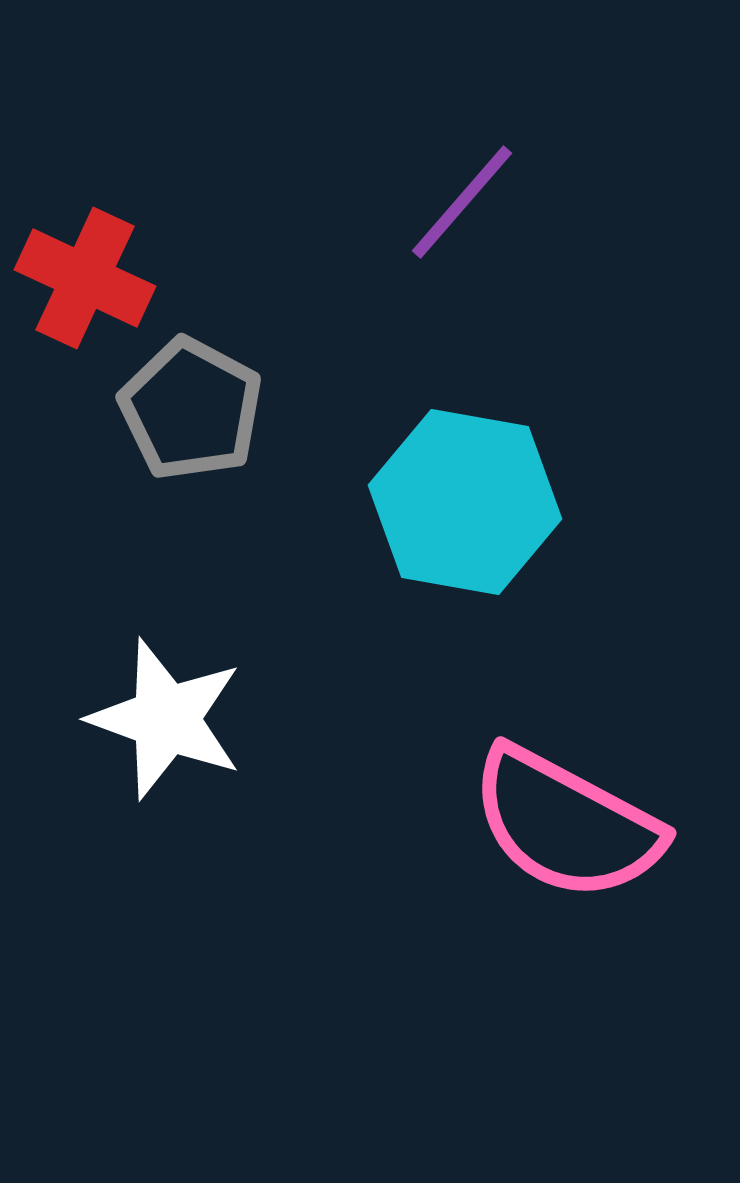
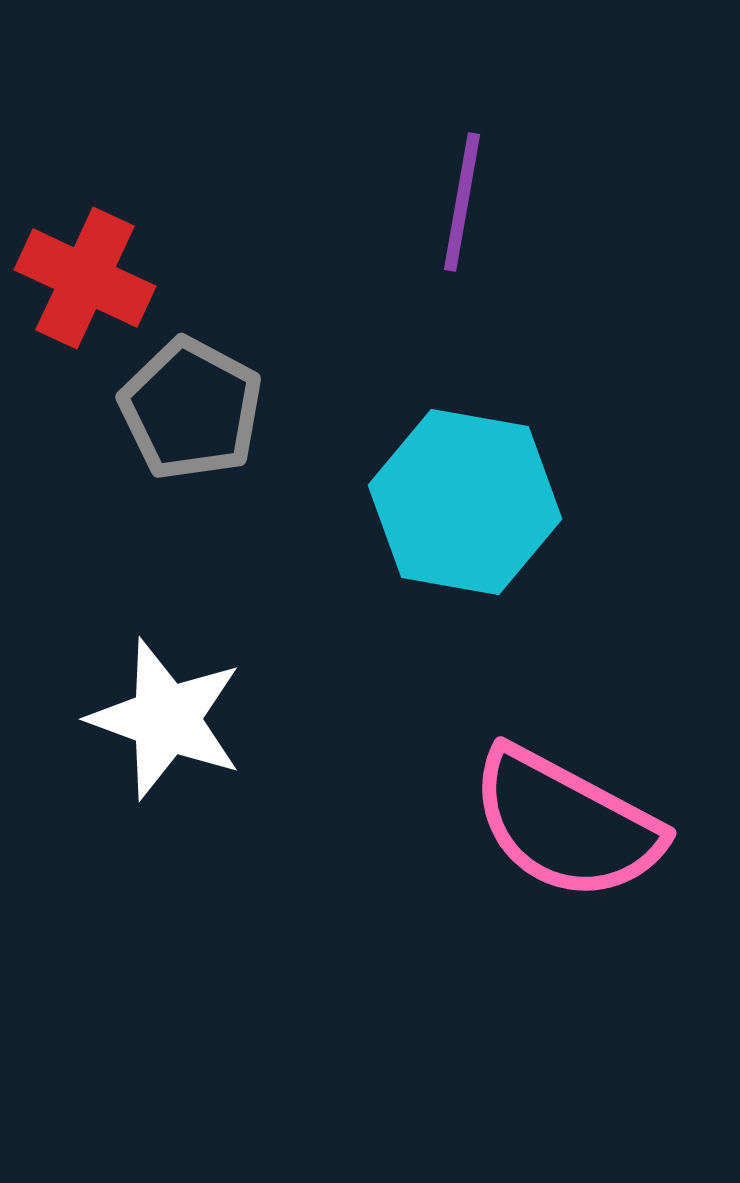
purple line: rotated 31 degrees counterclockwise
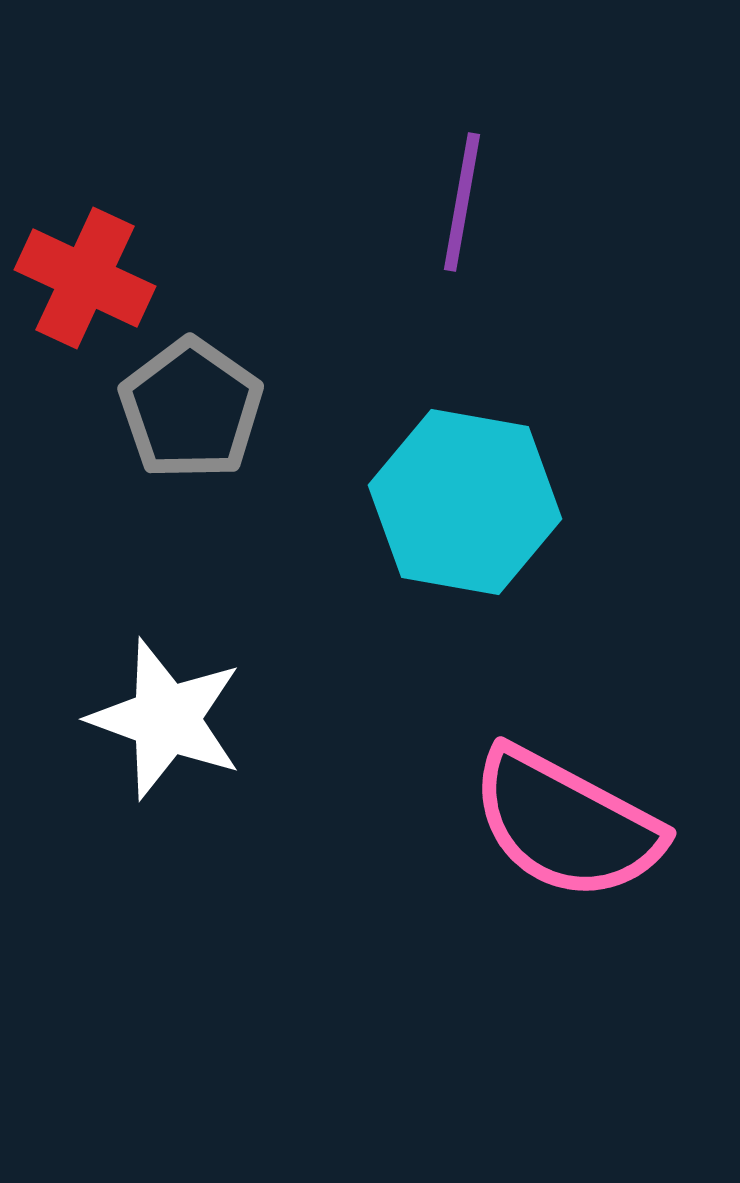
gray pentagon: rotated 7 degrees clockwise
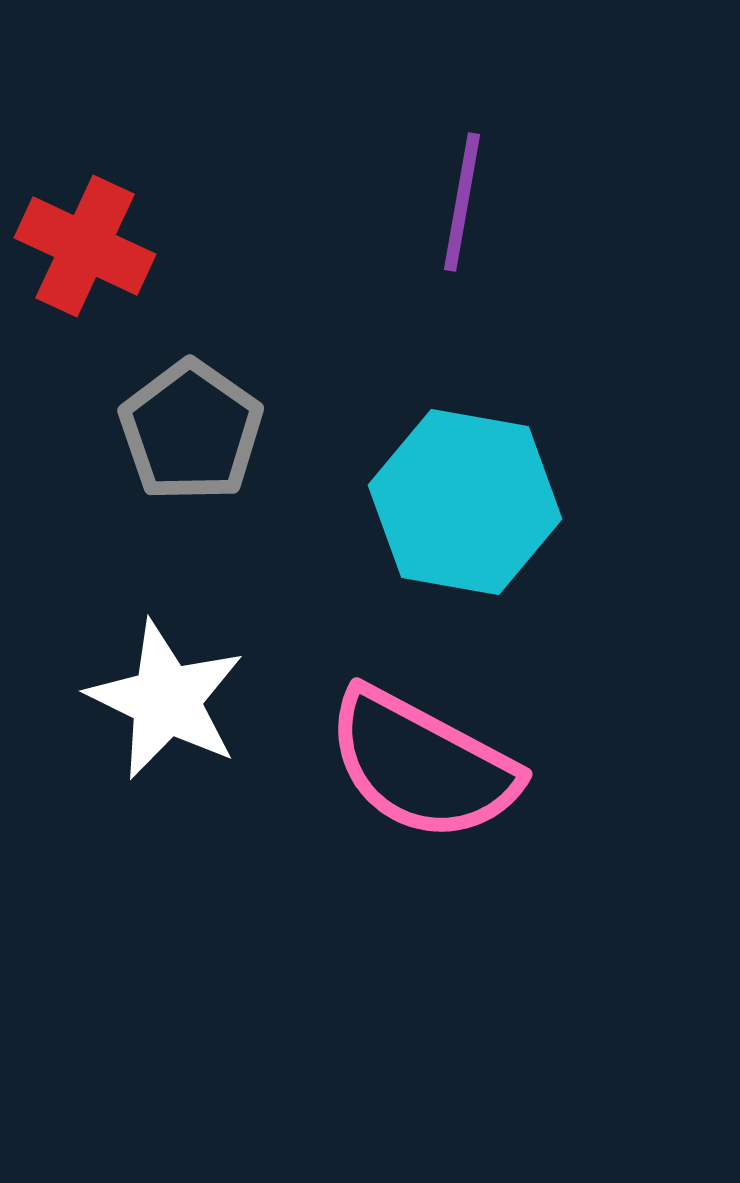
red cross: moved 32 px up
gray pentagon: moved 22 px down
white star: moved 19 px up; rotated 6 degrees clockwise
pink semicircle: moved 144 px left, 59 px up
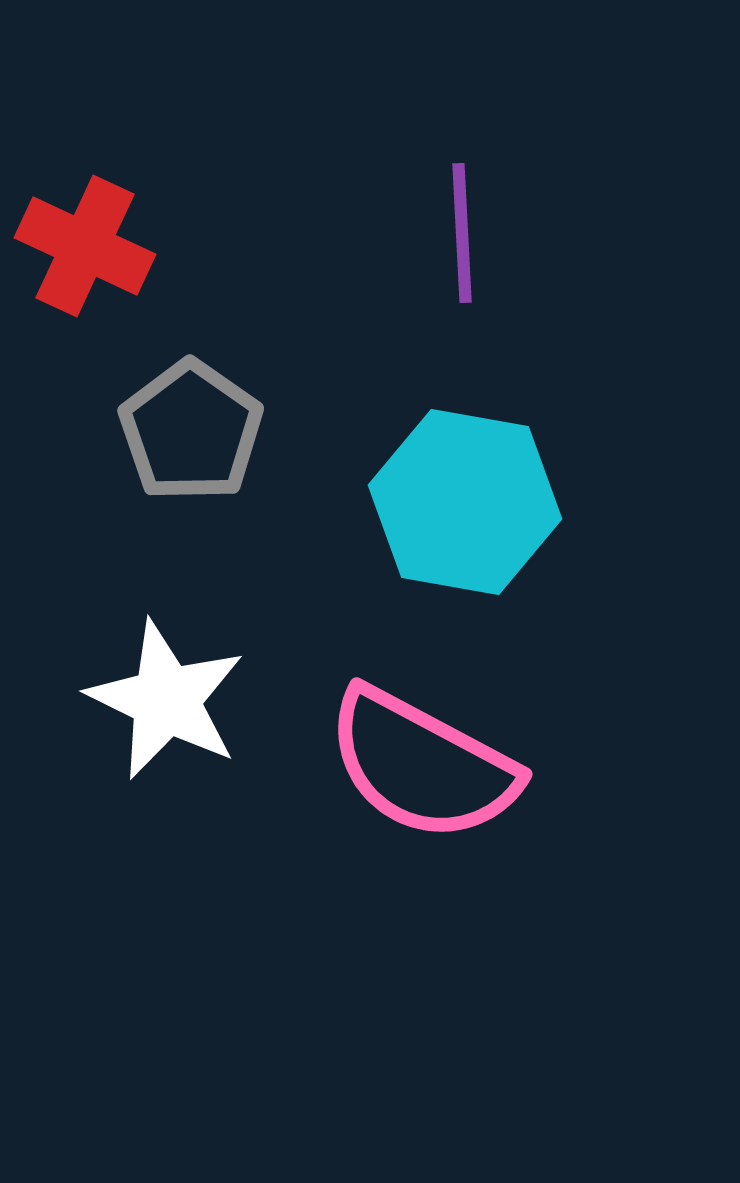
purple line: moved 31 px down; rotated 13 degrees counterclockwise
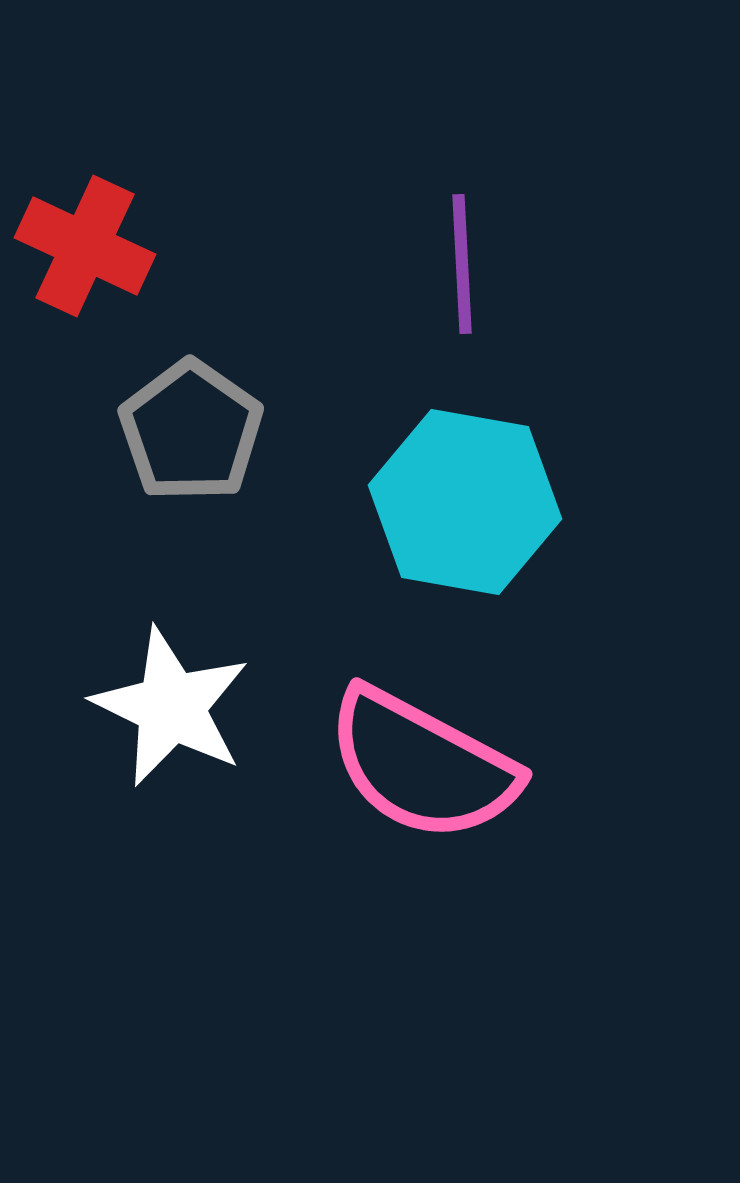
purple line: moved 31 px down
white star: moved 5 px right, 7 px down
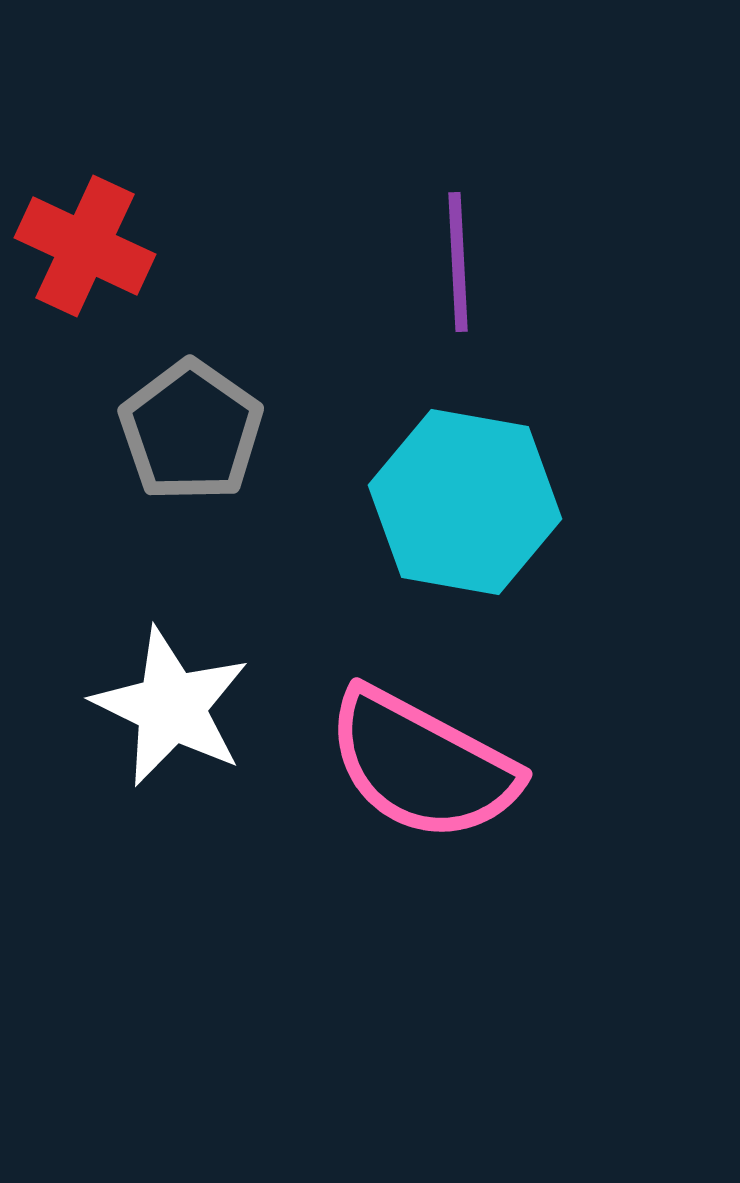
purple line: moved 4 px left, 2 px up
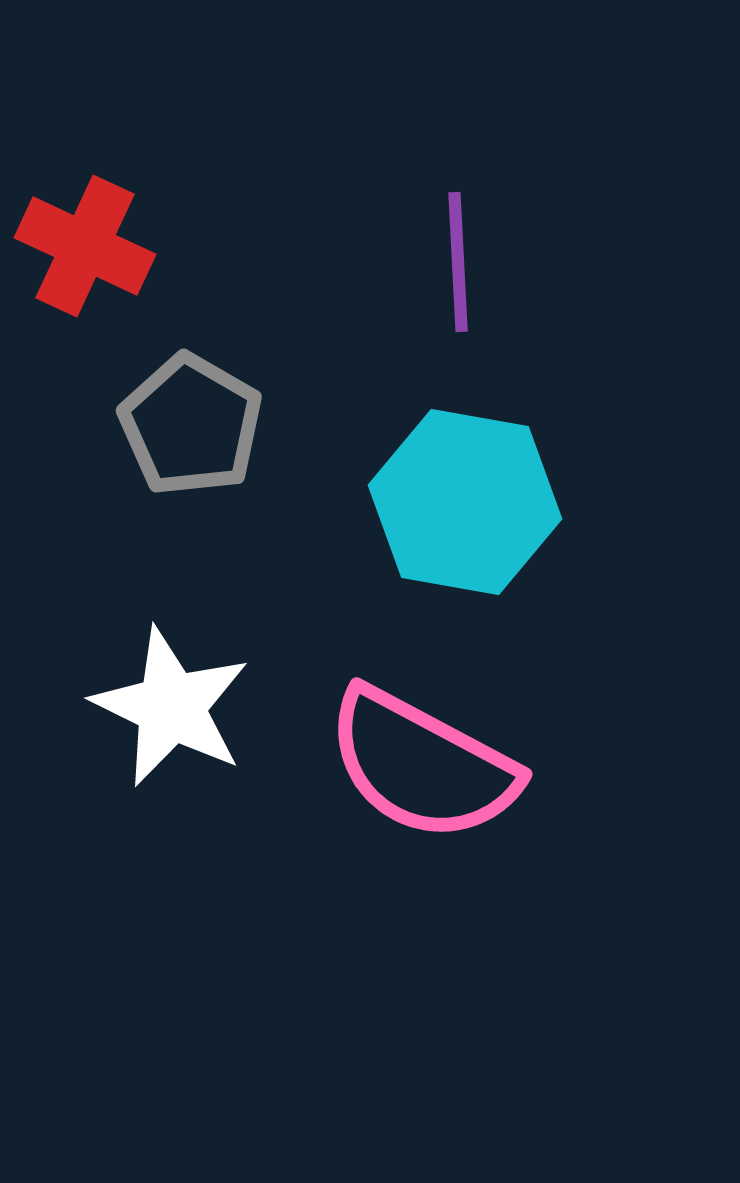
gray pentagon: moved 6 px up; rotated 5 degrees counterclockwise
